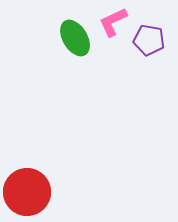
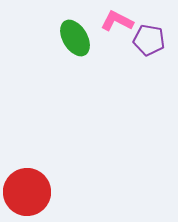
pink L-shape: moved 4 px right, 1 px up; rotated 52 degrees clockwise
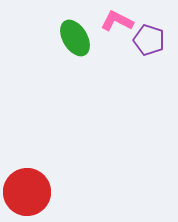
purple pentagon: rotated 8 degrees clockwise
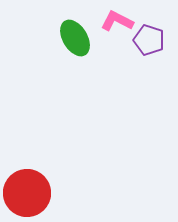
red circle: moved 1 px down
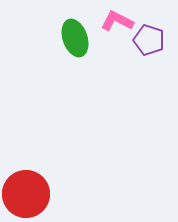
green ellipse: rotated 12 degrees clockwise
red circle: moved 1 px left, 1 px down
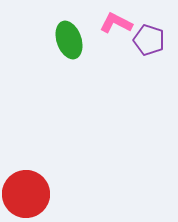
pink L-shape: moved 1 px left, 2 px down
green ellipse: moved 6 px left, 2 px down
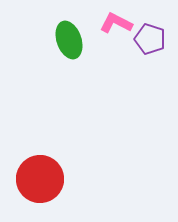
purple pentagon: moved 1 px right, 1 px up
red circle: moved 14 px right, 15 px up
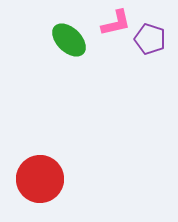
pink L-shape: rotated 140 degrees clockwise
green ellipse: rotated 27 degrees counterclockwise
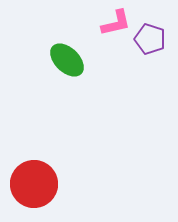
green ellipse: moved 2 px left, 20 px down
red circle: moved 6 px left, 5 px down
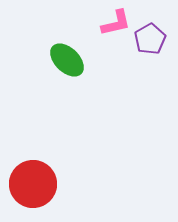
purple pentagon: rotated 24 degrees clockwise
red circle: moved 1 px left
